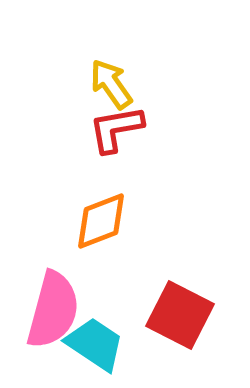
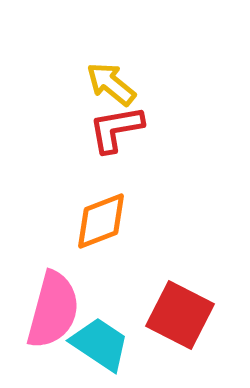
yellow arrow: rotated 16 degrees counterclockwise
cyan trapezoid: moved 5 px right
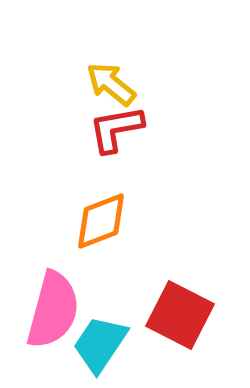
cyan trapezoid: rotated 90 degrees counterclockwise
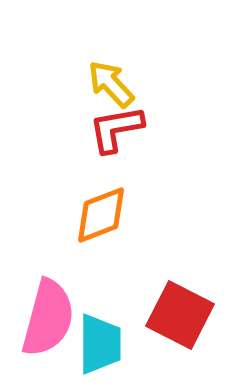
yellow arrow: rotated 8 degrees clockwise
orange diamond: moved 6 px up
pink semicircle: moved 5 px left, 8 px down
cyan trapezoid: rotated 146 degrees clockwise
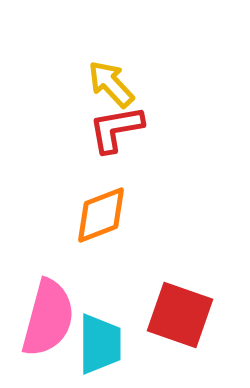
red square: rotated 8 degrees counterclockwise
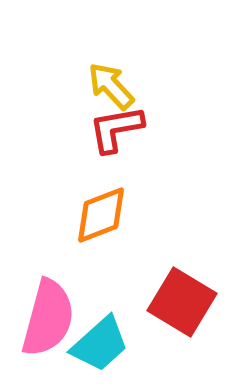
yellow arrow: moved 2 px down
red square: moved 2 px right, 13 px up; rotated 12 degrees clockwise
cyan trapezoid: rotated 48 degrees clockwise
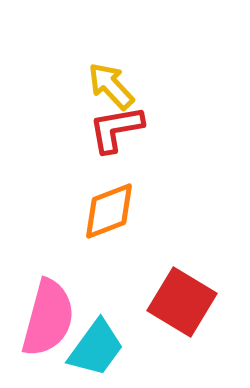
orange diamond: moved 8 px right, 4 px up
cyan trapezoid: moved 4 px left, 4 px down; rotated 12 degrees counterclockwise
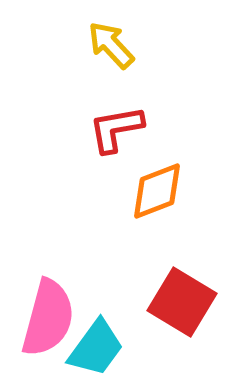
yellow arrow: moved 41 px up
orange diamond: moved 48 px right, 20 px up
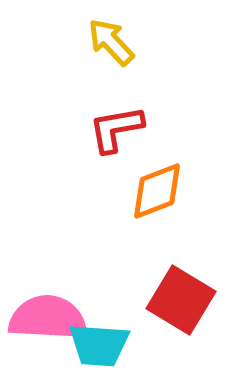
yellow arrow: moved 3 px up
red square: moved 1 px left, 2 px up
pink semicircle: rotated 102 degrees counterclockwise
cyan trapezoid: moved 3 px right, 3 px up; rotated 58 degrees clockwise
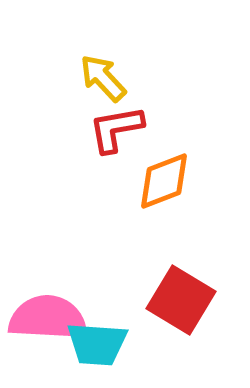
yellow arrow: moved 8 px left, 36 px down
orange diamond: moved 7 px right, 10 px up
cyan trapezoid: moved 2 px left, 1 px up
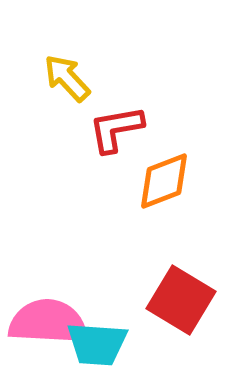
yellow arrow: moved 36 px left
pink semicircle: moved 4 px down
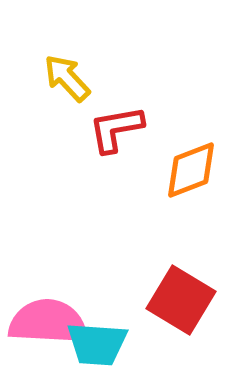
orange diamond: moved 27 px right, 11 px up
